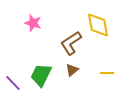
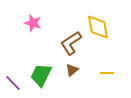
yellow diamond: moved 2 px down
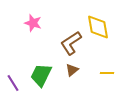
purple line: rotated 12 degrees clockwise
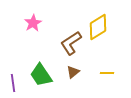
pink star: rotated 24 degrees clockwise
yellow diamond: rotated 68 degrees clockwise
brown triangle: moved 1 px right, 2 px down
green trapezoid: rotated 60 degrees counterclockwise
purple line: rotated 24 degrees clockwise
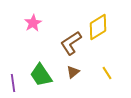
yellow line: rotated 56 degrees clockwise
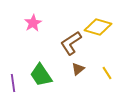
yellow diamond: rotated 48 degrees clockwise
brown triangle: moved 5 px right, 3 px up
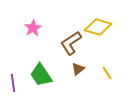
pink star: moved 5 px down
